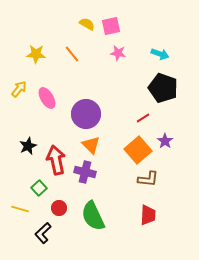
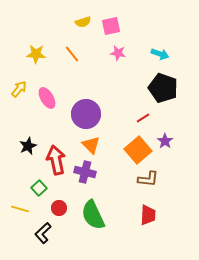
yellow semicircle: moved 4 px left, 2 px up; rotated 133 degrees clockwise
green semicircle: moved 1 px up
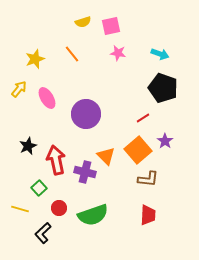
yellow star: moved 1 px left, 5 px down; rotated 24 degrees counterclockwise
orange triangle: moved 15 px right, 11 px down
green semicircle: rotated 84 degrees counterclockwise
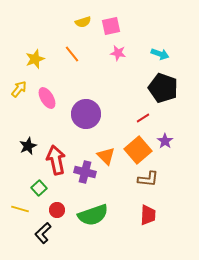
red circle: moved 2 px left, 2 px down
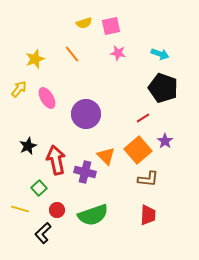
yellow semicircle: moved 1 px right, 1 px down
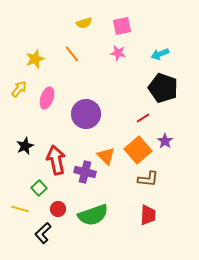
pink square: moved 11 px right
cyan arrow: rotated 138 degrees clockwise
pink ellipse: rotated 50 degrees clockwise
black star: moved 3 px left
red circle: moved 1 px right, 1 px up
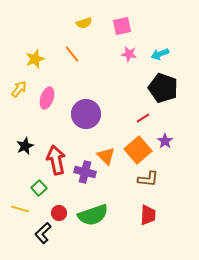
pink star: moved 11 px right, 1 px down
red circle: moved 1 px right, 4 px down
